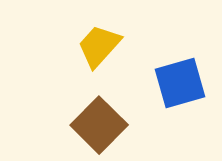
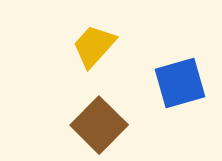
yellow trapezoid: moved 5 px left
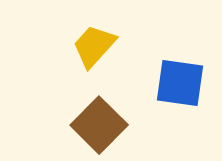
blue square: rotated 24 degrees clockwise
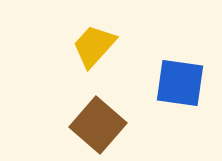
brown square: moved 1 px left; rotated 4 degrees counterclockwise
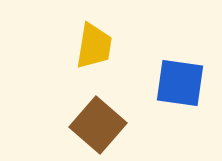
yellow trapezoid: rotated 147 degrees clockwise
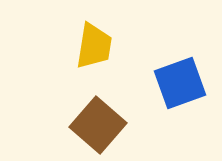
blue square: rotated 28 degrees counterclockwise
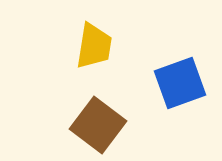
brown square: rotated 4 degrees counterclockwise
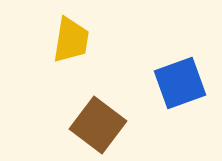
yellow trapezoid: moved 23 px left, 6 px up
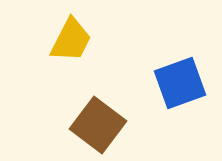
yellow trapezoid: rotated 18 degrees clockwise
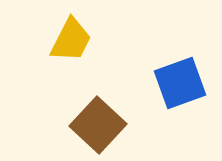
brown square: rotated 6 degrees clockwise
